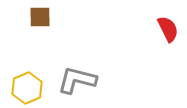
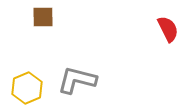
brown square: moved 3 px right
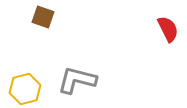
brown square: rotated 20 degrees clockwise
yellow hexagon: moved 2 px left, 1 px down; rotated 8 degrees clockwise
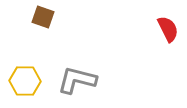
yellow hexagon: moved 8 px up; rotated 16 degrees clockwise
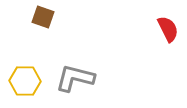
gray L-shape: moved 2 px left, 2 px up
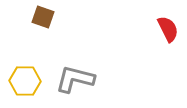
gray L-shape: moved 1 px down
